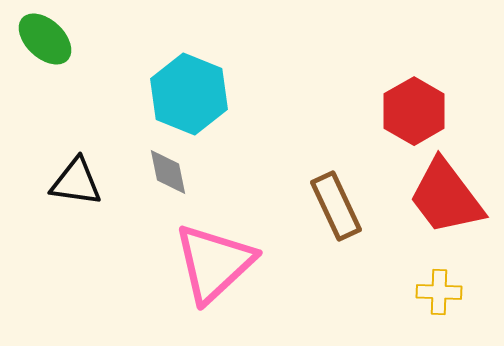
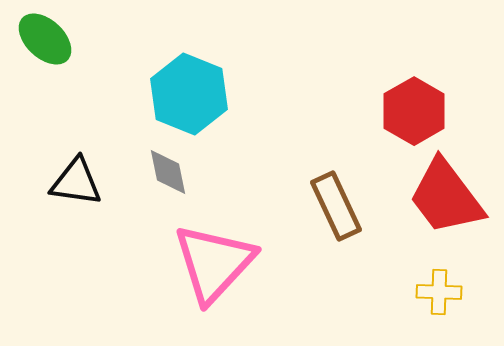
pink triangle: rotated 4 degrees counterclockwise
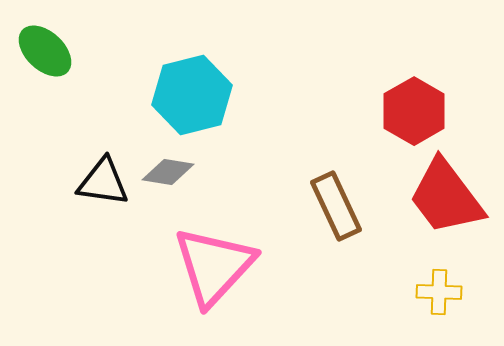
green ellipse: moved 12 px down
cyan hexagon: moved 3 px right, 1 px down; rotated 24 degrees clockwise
gray diamond: rotated 69 degrees counterclockwise
black triangle: moved 27 px right
pink triangle: moved 3 px down
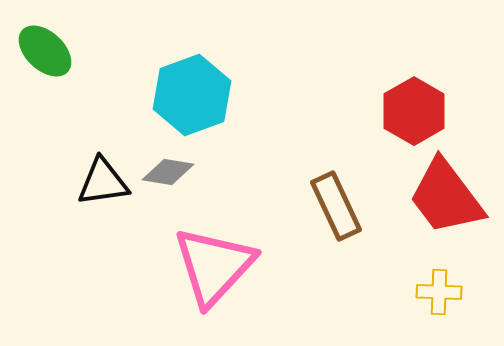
cyan hexagon: rotated 6 degrees counterclockwise
black triangle: rotated 16 degrees counterclockwise
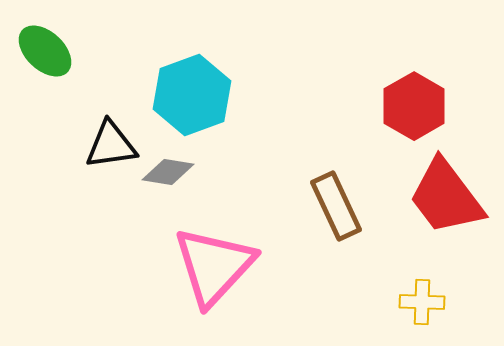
red hexagon: moved 5 px up
black triangle: moved 8 px right, 37 px up
yellow cross: moved 17 px left, 10 px down
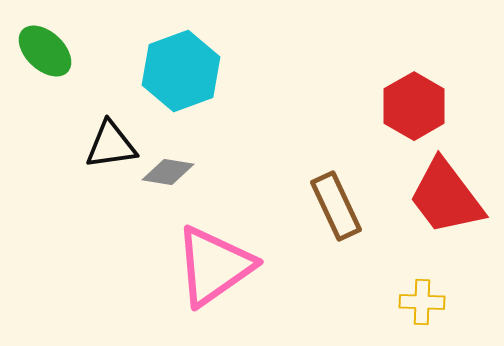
cyan hexagon: moved 11 px left, 24 px up
pink triangle: rotated 12 degrees clockwise
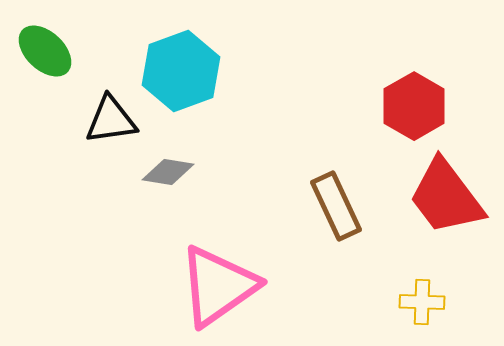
black triangle: moved 25 px up
pink triangle: moved 4 px right, 20 px down
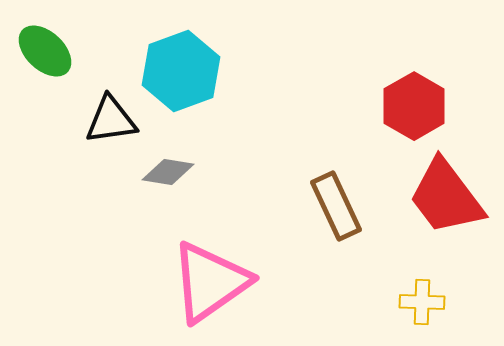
pink triangle: moved 8 px left, 4 px up
